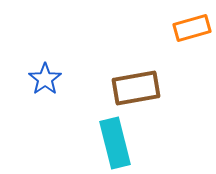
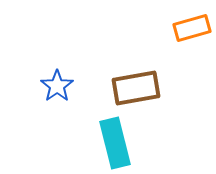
blue star: moved 12 px right, 7 px down
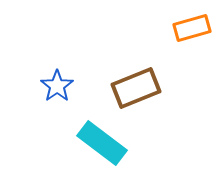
brown rectangle: rotated 12 degrees counterclockwise
cyan rectangle: moved 13 px left; rotated 39 degrees counterclockwise
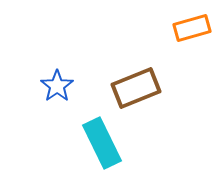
cyan rectangle: rotated 27 degrees clockwise
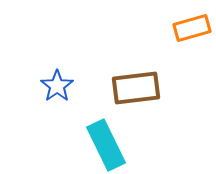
brown rectangle: rotated 15 degrees clockwise
cyan rectangle: moved 4 px right, 2 px down
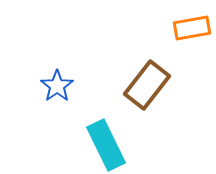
orange rectangle: rotated 6 degrees clockwise
brown rectangle: moved 11 px right, 3 px up; rotated 45 degrees counterclockwise
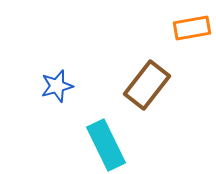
blue star: rotated 20 degrees clockwise
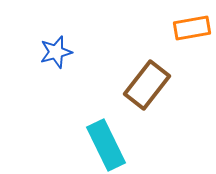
blue star: moved 1 px left, 34 px up
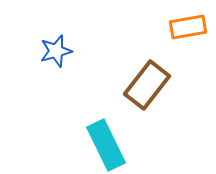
orange rectangle: moved 4 px left, 1 px up
blue star: moved 1 px up
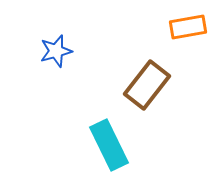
cyan rectangle: moved 3 px right
